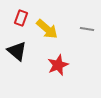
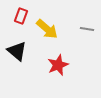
red rectangle: moved 2 px up
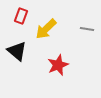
yellow arrow: moved 1 px left; rotated 95 degrees clockwise
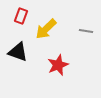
gray line: moved 1 px left, 2 px down
black triangle: moved 1 px right, 1 px down; rotated 20 degrees counterclockwise
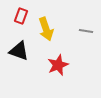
yellow arrow: rotated 65 degrees counterclockwise
black triangle: moved 1 px right, 1 px up
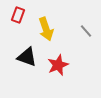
red rectangle: moved 3 px left, 1 px up
gray line: rotated 40 degrees clockwise
black triangle: moved 8 px right, 6 px down
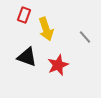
red rectangle: moved 6 px right
gray line: moved 1 px left, 6 px down
